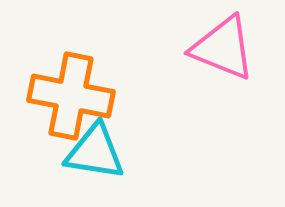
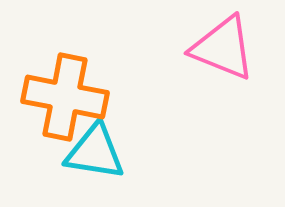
orange cross: moved 6 px left, 1 px down
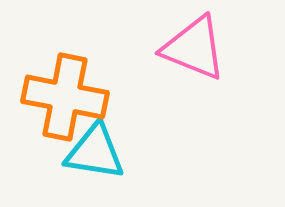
pink triangle: moved 29 px left
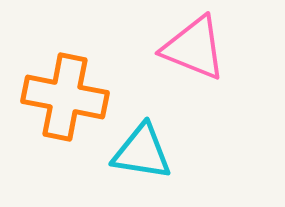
cyan triangle: moved 47 px right
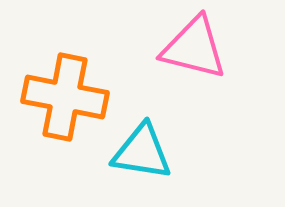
pink triangle: rotated 8 degrees counterclockwise
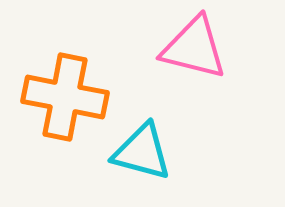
cyan triangle: rotated 6 degrees clockwise
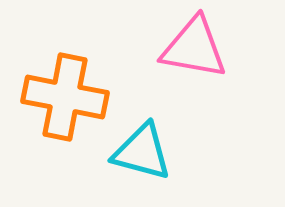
pink triangle: rotated 4 degrees counterclockwise
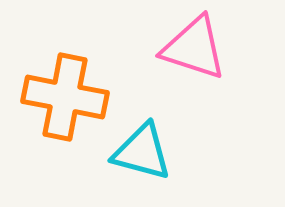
pink triangle: rotated 8 degrees clockwise
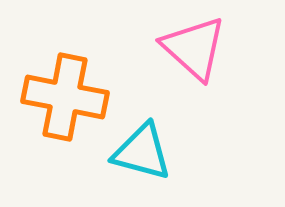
pink triangle: rotated 24 degrees clockwise
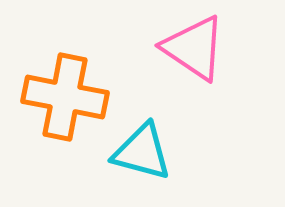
pink triangle: rotated 8 degrees counterclockwise
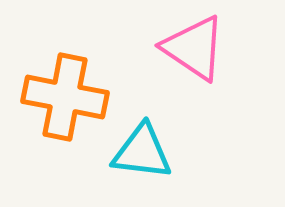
cyan triangle: rotated 8 degrees counterclockwise
